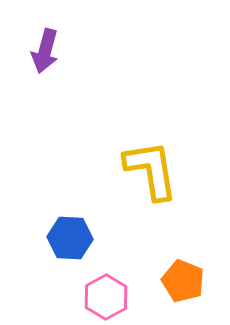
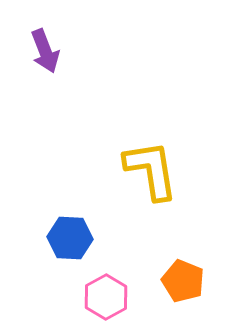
purple arrow: rotated 36 degrees counterclockwise
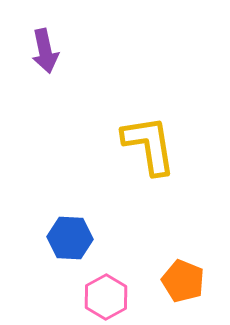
purple arrow: rotated 9 degrees clockwise
yellow L-shape: moved 2 px left, 25 px up
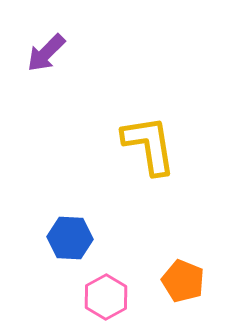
purple arrow: moved 1 px right, 2 px down; rotated 57 degrees clockwise
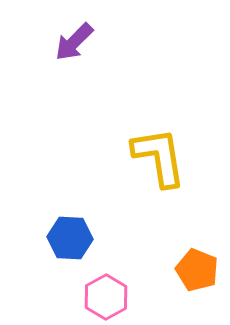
purple arrow: moved 28 px right, 11 px up
yellow L-shape: moved 10 px right, 12 px down
orange pentagon: moved 14 px right, 11 px up
